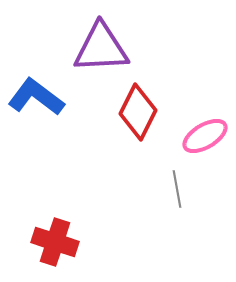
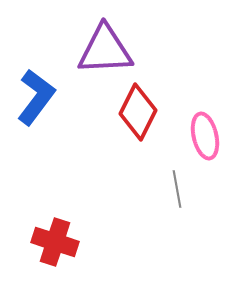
purple triangle: moved 4 px right, 2 px down
blue L-shape: rotated 90 degrees clockwise
pink ellipse: rotated 72 degrees counterclockwise
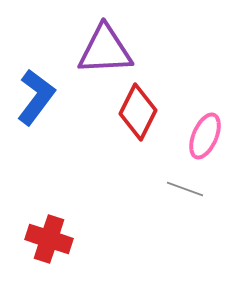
pink ellipse: rotated 36 degrees clockwise
gray line: moved 8 px right; rotated 60 degrees counterclockwise
red cross: moved 6 px left, 3 px up
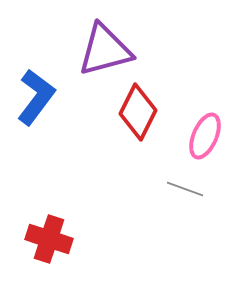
purple triangle: rotated 12 degrees counterclockwise
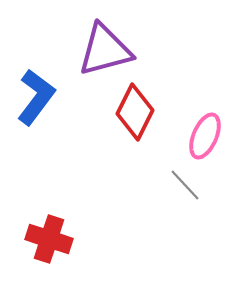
red diamond: moved 3 px left
gray line: moved 4 px up; rotated 27 degrees clockwise
